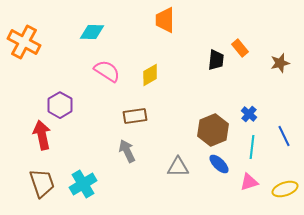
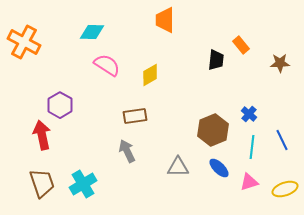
orange rectangle: moved 1 px right, 3 px up
brown star: rotated 12 degrees clockwise
pink semicircle: moved 6 px up
blue line: moved 2 px left, 4 px down
blue ellipse: moved 4 px down
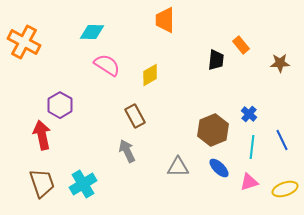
brown rectangle: rotated 70 degrees clockwise
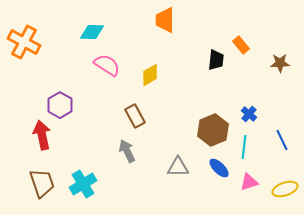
cyan line: moved 8 px left
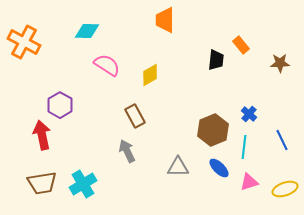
cyan diamond: moved 5 px left, 1 px up
brown trapezoid: rotated 100 degrees clockwise
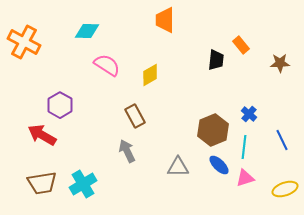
red arrow: rotated 48 degrees counterclockwise
blue ellipse: moved 3 px up
pink triangle: moved 4 px left, 4 px up
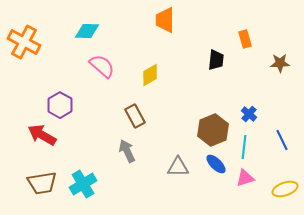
orange rectangle: moved 4 px right, 6 px up; rotated 24 degrees clockwise
pink semicircle: moved 5 px left, 1 px down; rotated 8 degrees clockwise
blue ellipse: moved 3 px left, 1 px up
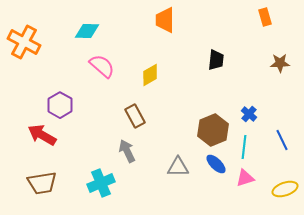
orange rectangle: moved 20 px right, 22 px up
cyan cross: moved 18 px right, 1 px up; rotated 8 degrees clockwise
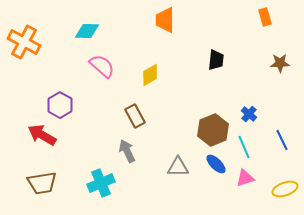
cyan line: rotated 30 degrees counterclockwise
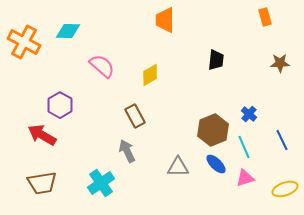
cyan diamond: moved 19 px left
cyan cross: rotated 12 degrees counterclockwise
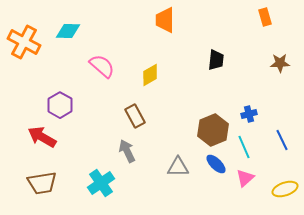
blue cross: rotated 35 degrees clockwise
red arrow: moved 2 px down
pink triangle: rotated 24 degrees counterclockwise
